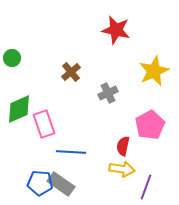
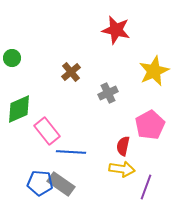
pink rectangle: moved 3 px right, 7 px down; rotated 20 degrees counterclockwise
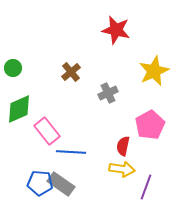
green circle: moved 1 px right, 10 px down
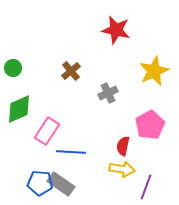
brown cross: moved 1 px up
pink rectangle: rotated 72 degrees clockwise
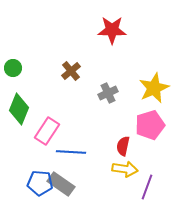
red star: moved 4 px left; rotated 12 degrees counterclockwise
yellow star: moved 17 px down
green diamond: rotated 44 degrees counterclockwise
pink pentagon: rotated 12 degrees clockwise
yellow arrow: moved 3 px right
purple line: moved 1 px right
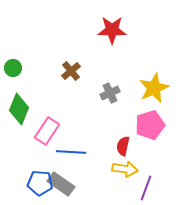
gray cross: moved 2 px right
purple line: moved 1 px left, 1 px down
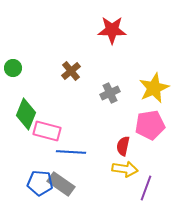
green diamond: moved 7 px right, 5 px down
pink pentagon: rotated 8 degrees clockwise
pink rectangle: rotated 72 degrees clockwise
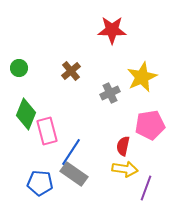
green circle: moved 6 px right
yellow star: moved 12 px left, 11 px up
pink rectangle: rotated 60 degrees clockwise
blue line: rotated 60 degrees counterclockwise
gray rectangle: moved 13 px right, 10 px up
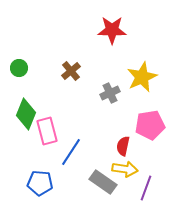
gray rectangle: moved 29 px right, 8 px down
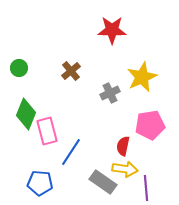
purple line: rotated 25 degrees counterclockwise
